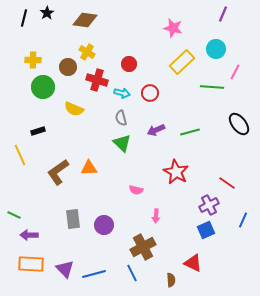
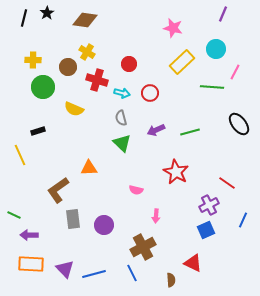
brown L-shape at (58, 172): moved 18 px down
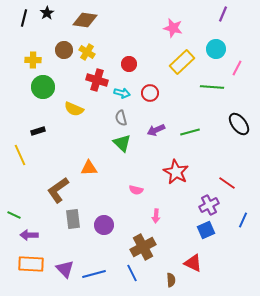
brown circle at (68, 67): moved 4 px left, 17 px up
pink line at (235, 72): moved 2 px right, 4 px up
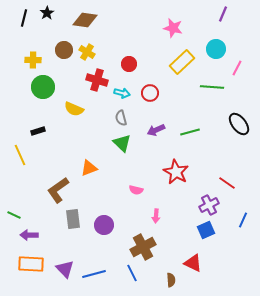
orange triangle at (89, 168): rotated 18 degrees counterclockwise
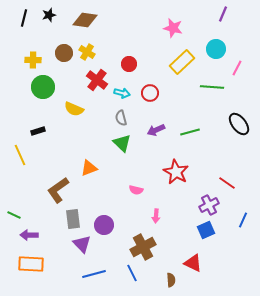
black star at (47, 13): moved 2 px right, 2 px down; rotated 16 degrees clockwise
brown circle at (64, 50): moved 3 px down
red cross at (97, 80): rotated 20 degrees clockwise
purple triangle at (65, 269): moved 17 px right, 25 px up
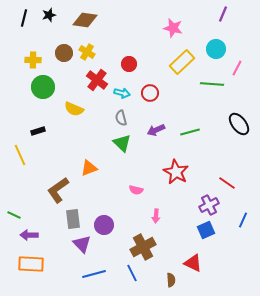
green line at (212, 87): moved 3 px up
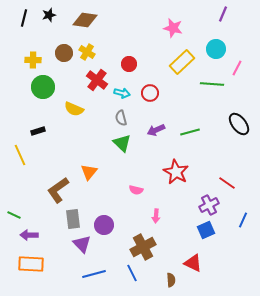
orange triangle at (89, 168): moved 4 px down; rotated 30 degrees counterclockwise
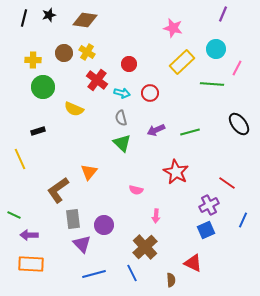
yellow line at (20, 155): moved 4 px down
brown cross at (143, 247): moved 2 px right; rotated 15 degrees counterclockwise
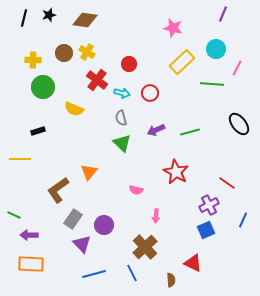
yellow line at (20, 159): rotated 65 degrees counterclockwise
gray rectangle at (73, 219): rotated 42 degrees clockwise
